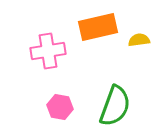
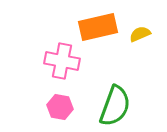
yellow semicircle: moved 1 px right, 6 px up; rotated 15 degrees counterclockwise
pink cross: moved 14 px right, 10 px down; rotated 20 degrees clockwise
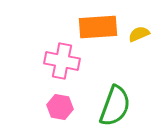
orange rectangle: rotated 9 degrees clockwise
yellow semicircle: moved 1 px left
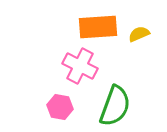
pink cross: moved 18 px right, 5 px down; rotated 16 degrees clockwise
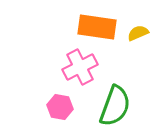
orange rectangle: moved 1 px left; rotated 12 degrees clockwise
yellow semicircle: moved 1 px left, 1 px up
pink cross: moved 1 px down; rotated 36 degrees clockwise
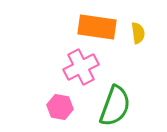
yellow semicircle: rotated 105 degrees clockwise
pink cross: moved 1 px right
